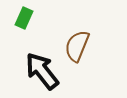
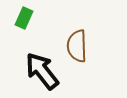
brown semicircle: rotated 24 degrees counterclockwise
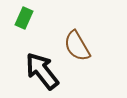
brown semicircle: rotated 28 degrees counterclockwise
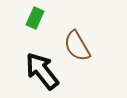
green rectangle: moved 11 px right
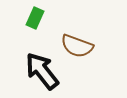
brown semicircle: rotated 40 degrees counterclockwise
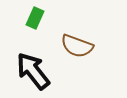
black arrow: moved 9 px left
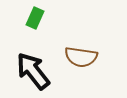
brown semicircle: moved 4 px right, 11 px down; rotated 12 degrees counterclockwise
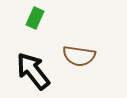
brown semicircle: moved 2 px left, 1 px up
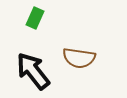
brown semicircle: moved 2 px down
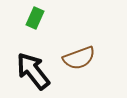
brown semicircle: rotated 28 degrees counterclockwise
